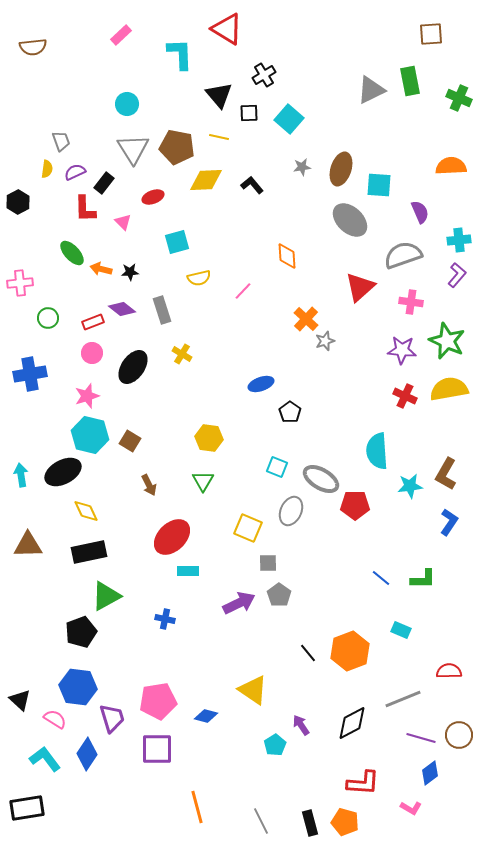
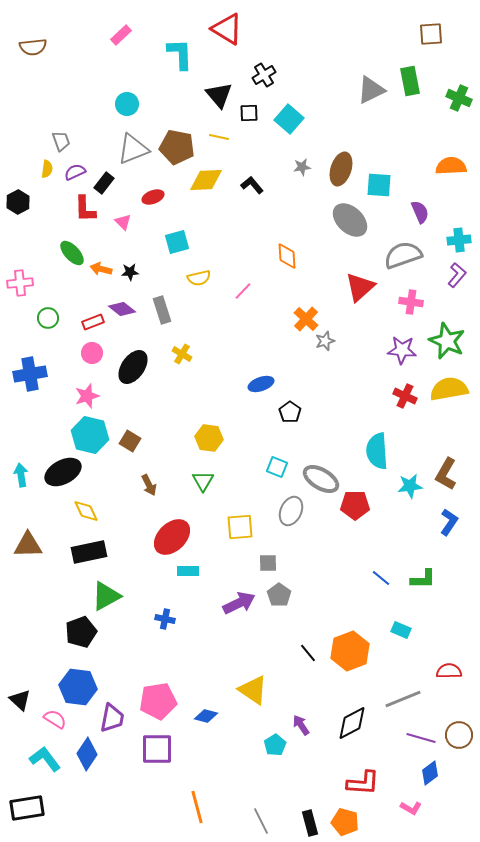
gray triangle at (133, 149): rotated 40 degrees clockwise
yellow square at (248, 528): moved 8 px left, 1 px up; rotated 28 degrees counterclockwise
purple trapezoid at (112, 718): rotated 28 degrees clockwise
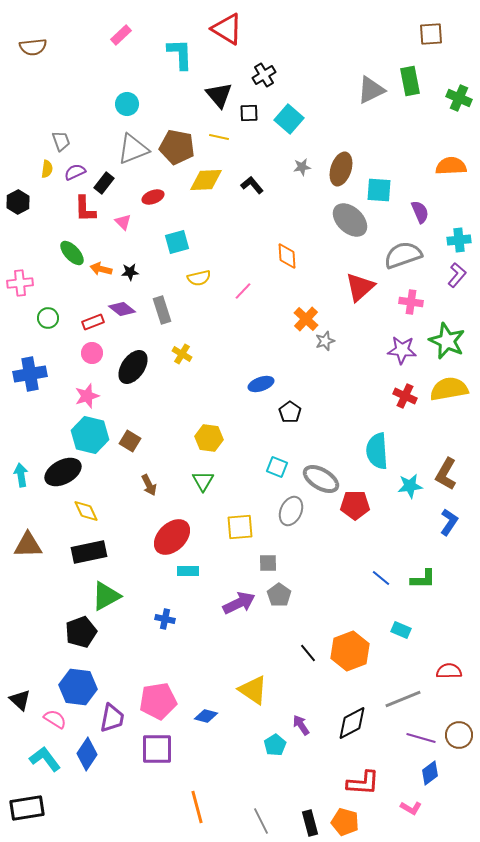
cyan square at (379, 185): moved 5 px down
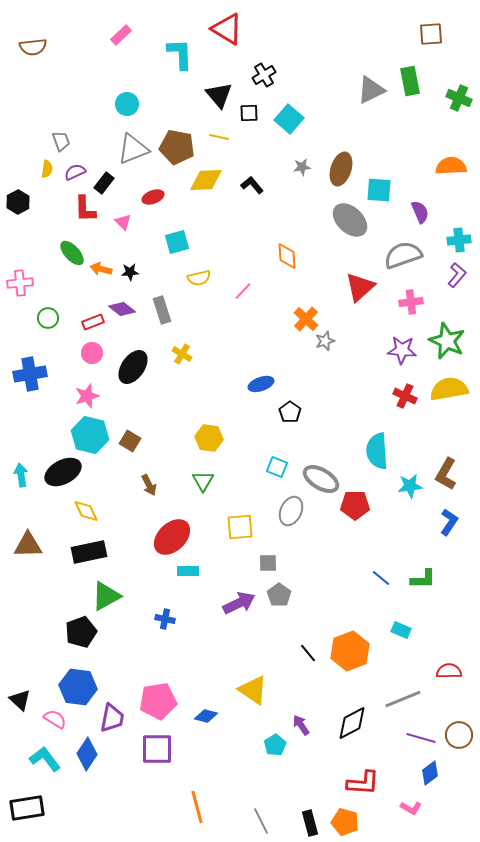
pink cross at (411, 302): rotated 15 degrees counterclockwise
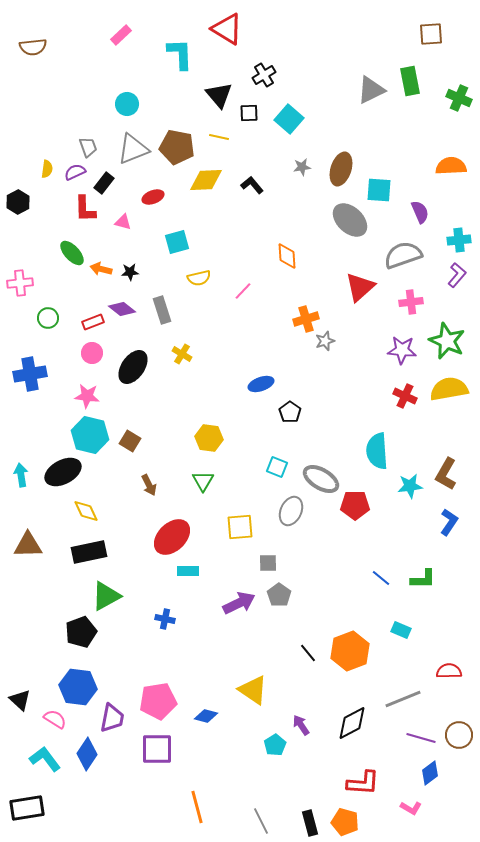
gray trapezoid at (61, 141): moved 27 px right, 6 px down
pink triangle at (123, 222): rotated 30 degrees counterclockwise
orange cross at (306, 319): rotated 30 degrees clockwise
pink star at (87, 396): rotated 25 degrees clockwise
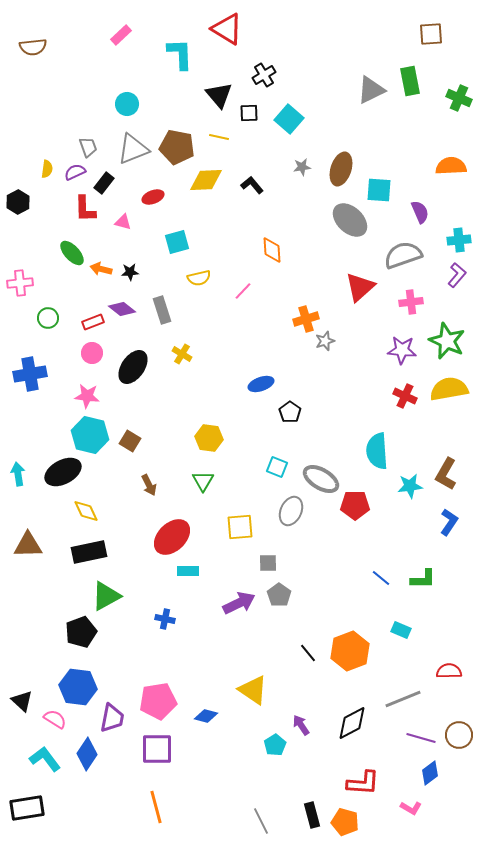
orange diamond at (287, 256): moved 15 px left, 6 px up
cyan arrow at (21, 475): moved 3 px left, 1 px up
black triangle at (20, 700): moved 2 px right, 1 px down
orange line at (197, 807): moved 41 px left
black rectangle at (310, 823): moved 2 px right, 8 px up
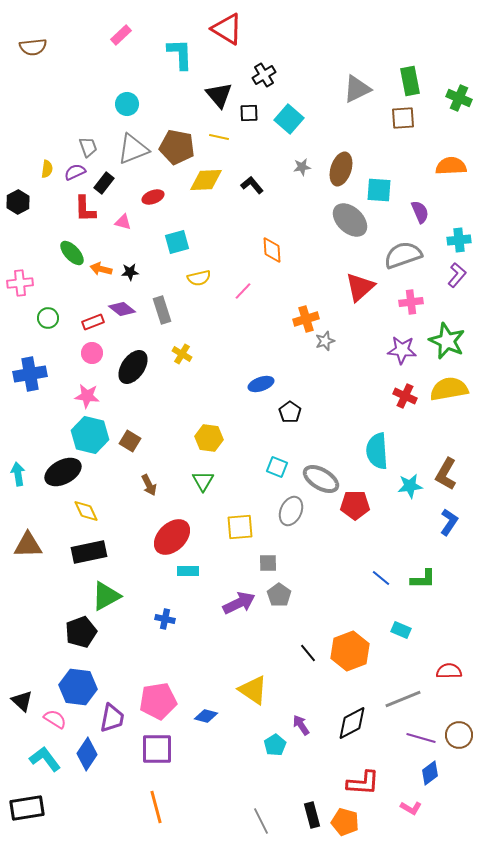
brown square at (431, 34): moved 28 px left, 84 px down
gray triangle at (371, 90): moved 14 px left, 1 px up
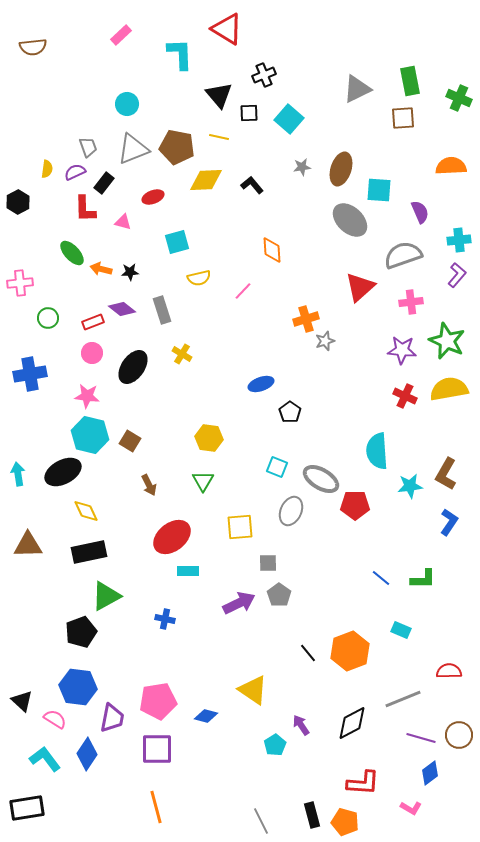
black cross at (264, 75): rotated 10 degrees clockwise
red ellipse at (172, 537): rotated 6 degrees clockwise
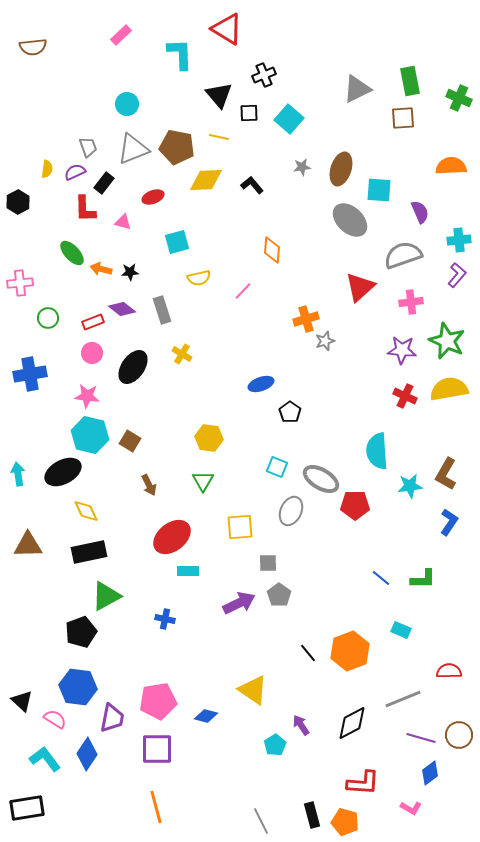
orange diamond at (272, 250): rotated 8 degrees clockwise
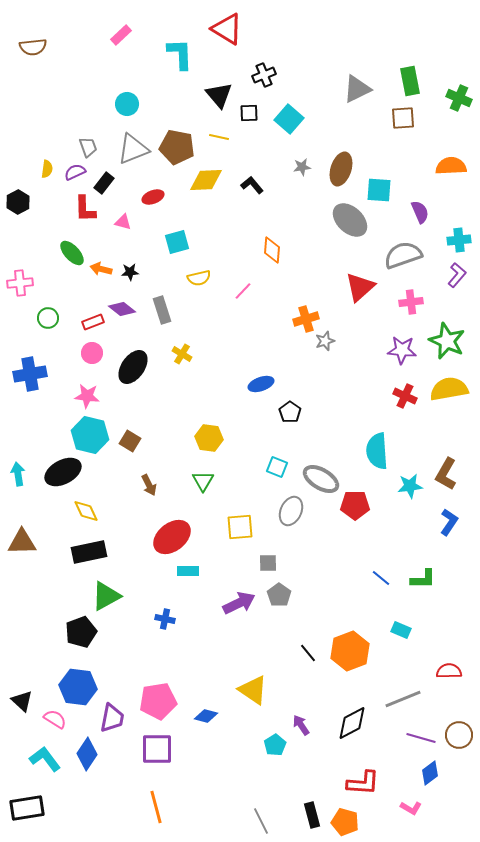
brown triangle at (28, 545): moved 6 px left, 3 px up
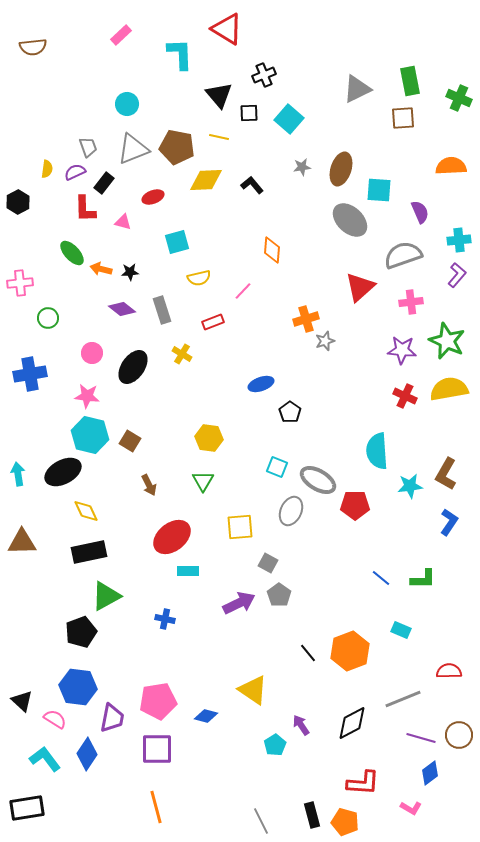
red rectangle at (93, 322): moved 120 px right
gray ellipse at (321, 479): moved 3 px left, 1 px down
gray square at (268, 563): rotated 30 degrees clockwise
